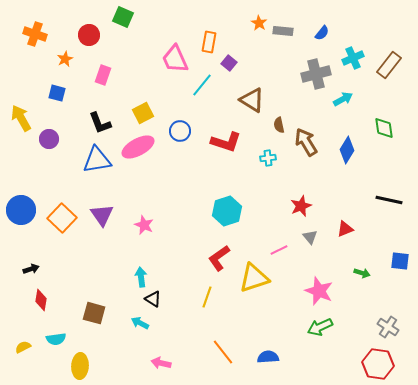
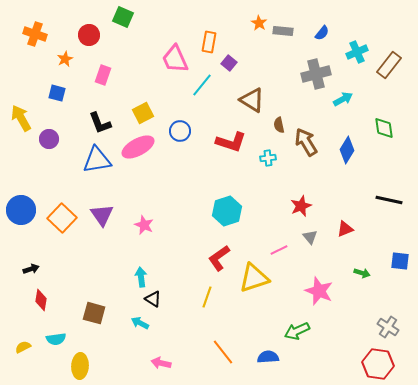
cyan cross at (353, 58): moved 4 px right, 6 px up
red L-shape at (226, 142): moved 5 px right
green arrow at (320, 327): moved 23 px left, 4 px down
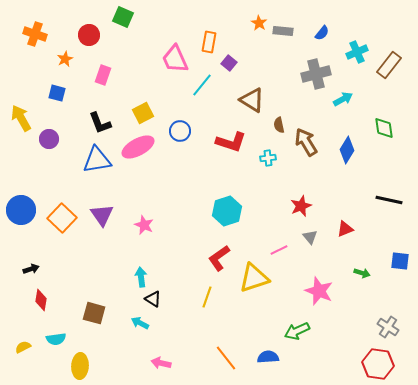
orange line at (223, 352): moved 3 px right, 6 px down
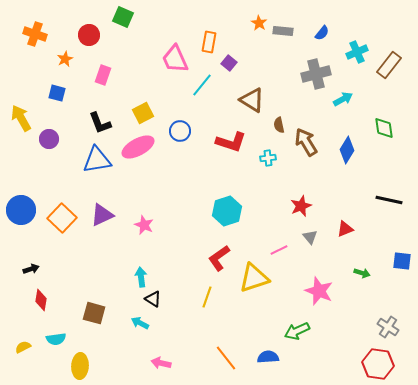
purple triangle at (102, 215): rotated 40 degrees clockwise
blue square at (400, 261): moved 2 px right
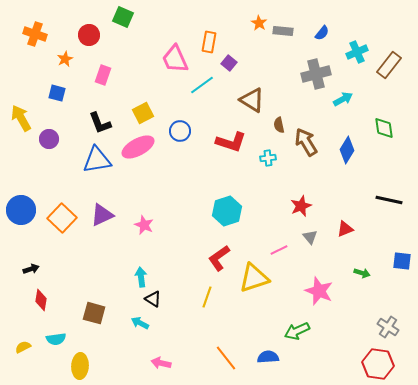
cyan line at (202, 85): rotated 15 degrees clockwise
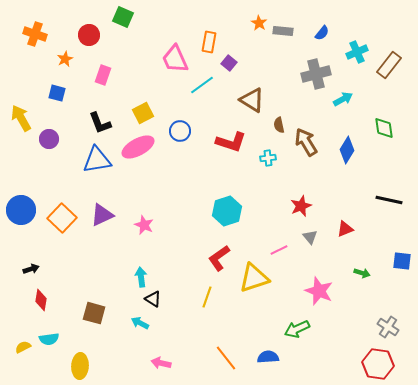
green arrow at (297, 331): moved 2 px up
cyan semicircle at (56, 339): moved 7 px left
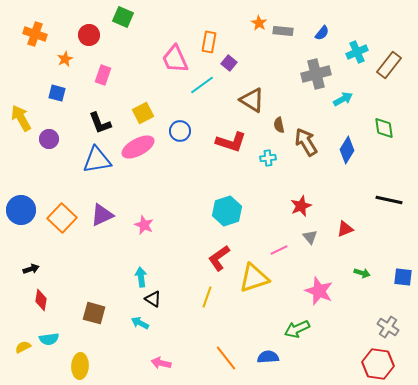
blue square at (402, 261): moved 1 px right, 16 px down
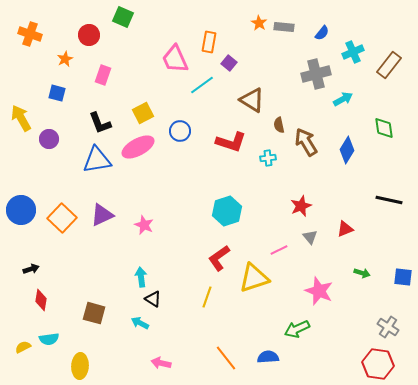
gray rectangle at (283, 31): moved 1 px right, 4 px up
orange cross at (35, 34): moved 5 px left
cyan cross at (357, 52): moved 4 px left
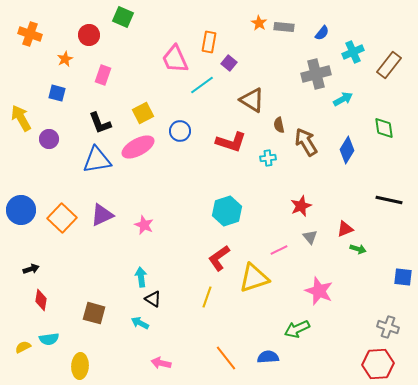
green arrow at (362, 273): moved 4 px left, 24 px up
gray cross at (388, 327): rotated 15 degrees counterclockwise
red hexagon at (378, 364): rotated 12 degrees counterclockwise
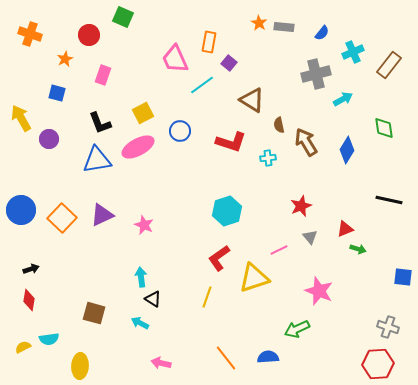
red diamond at (41, 300): moved 12 px left
